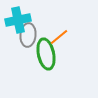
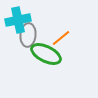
orange line: moved 2 px right, 1 px down
green ellipse: rotated 52 degrees counterclockwise
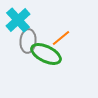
cyan cross: rotated 30 degrees counterclockwise
gray ellipse: moved 6 px down
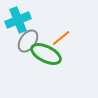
cyan cross: rotated 20 degrees clockwise
gray ellipse: rotated 30 degrees clockwise
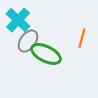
cyan cross: rotated 25 degrees counterclockwise
orange line: moved 21 px right; rotated 36 degrees counterclockwise
